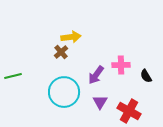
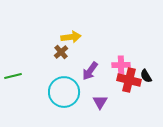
purple arrow: moved 6 px left, 4 px up
red cross: moved 31 px up; rotated 15 degrees counterclockwise
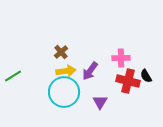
yellow arrow: moved 5 px left, 34 px down
pink cross: moved 7 px up
green line: rotated 18 degrees counterclockwise
red cross: moved 1 px left, 1 px down
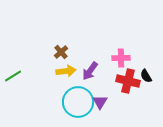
cyan circle: moved 14 px right, 10 px down
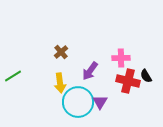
yellow arrow: moved 6 px left, 12 px down; rotated 90 degrees clockwise
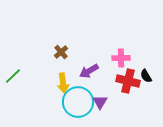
purple arrow: moved 1 px left; rotated 24 degrees clockwise
green line: rotated 12 degrees counterclockwise
yellow arrow: moved 3 px right
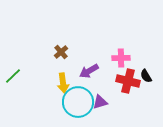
purple triangle: rotated 42 degrees clockwise
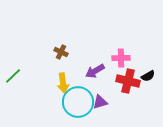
brown cross: rotated 24 degrees counterclockwise
purple arrow: moved 6 px right
black semicircle: moved 2 px right; rotated 88 degrees counterclockwise
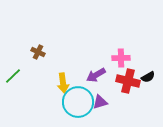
brown cross: moved 23 px left
purple arrow: moved 1 px right, 4 px down
black semicircle: moved 1 px down
